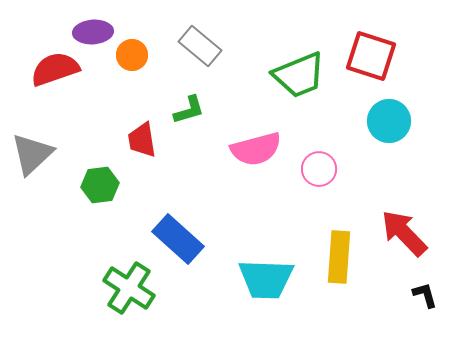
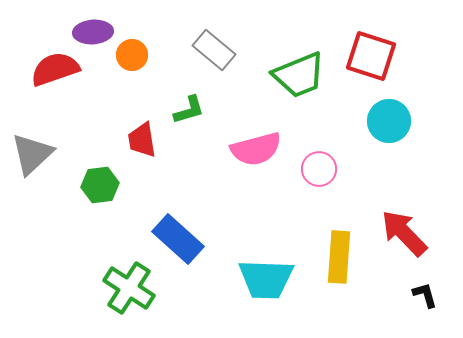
gray rectangle: moved 14 px right, 4 px down
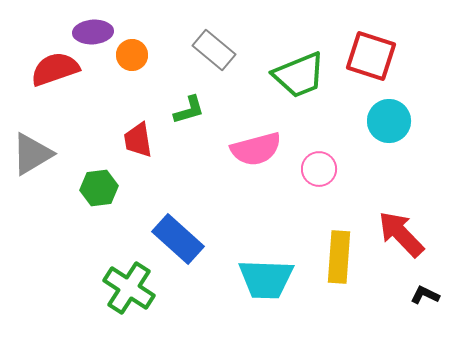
red trapezoid: moved 4 px left
gray triangle: rotated 12 degrees clockwise
green hexagon: moved 1 px left, 3 px down
red arrow: moved 3 px left, 1 px down
black L-shape: rotated 48 degrees counterclockwise
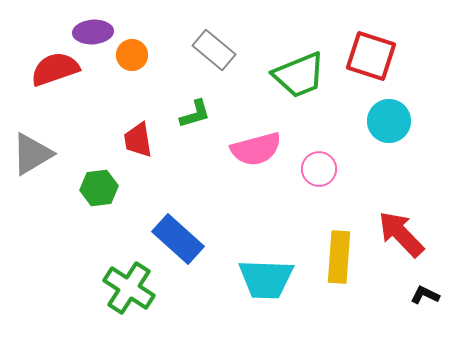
green L-shape: moved 6 px right, 4 px down
